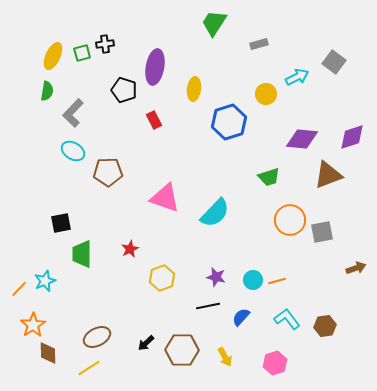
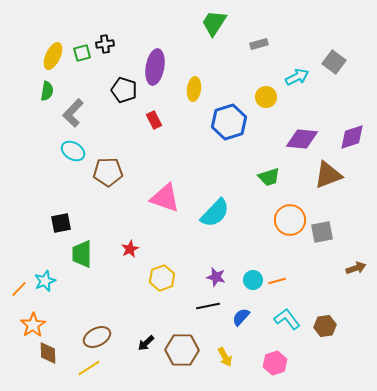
yellow circle at (266, 94): moved 3 px down
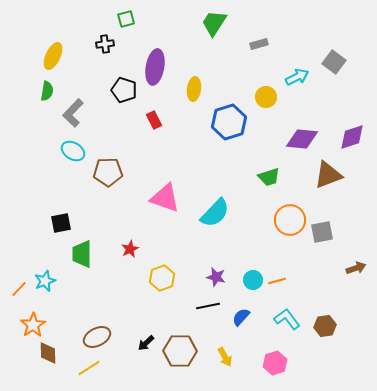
green square at (82, 53): moved 44 px right, 34 px up
brown hexagon at (182, 350): moved 2 px left, 1 px down
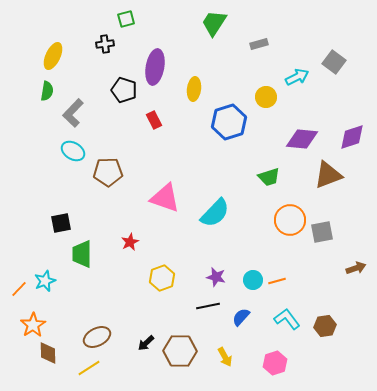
red star at (130, 249): moved 7 px up
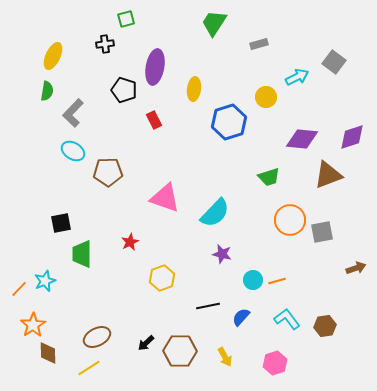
purple star at (216, 277): moved 6 px right, 23 px up
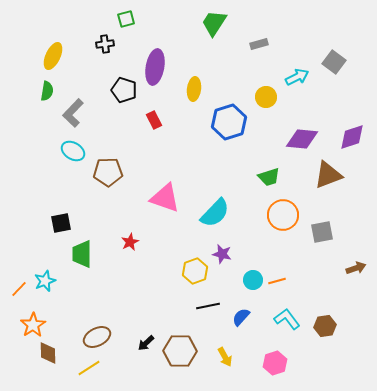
orange circle at (290, 220): moved 7 px left, 5 px up
yellow hexagon at (162, 278): moved 33 px right, 7 px up
